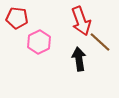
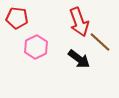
red arrow: moved 2 px left, 1 px down
pink hexagon: moved 3 px left, 5 px down
black arrow: rotated 135 degrees clockwise
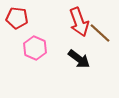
brown line: moved 9 px up
pink hexagon: moved 1 px left, 1 px down; rotated 10 degrees counterclockwise
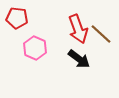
red arrow: moved 1 px left, 7 px down
brown line: moved 1 px right, 1 px down
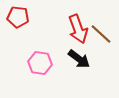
red pentagon: moved 1 px right, 1 px up
pink hexagon: moved 5 px right, 15 px down; rotated 15 degrees counterclockwise
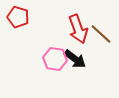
red pentagon: rotated 10 degrees clockwise
black arrow: moved 4 px left
pink hexagon: moved 15 px right, 4 px up
